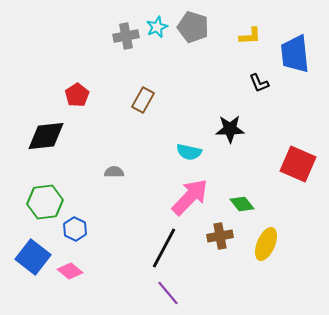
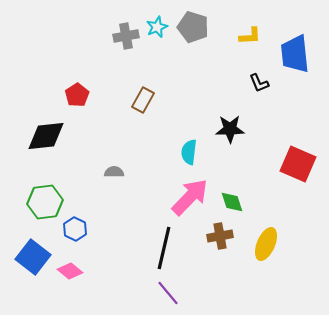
cyan semicircle: rotated 85 degrees clockwise
green diamond: moved 10 px left, 2 px up; rotated 20 degrees clockwise
black line: rotated 15 degrees counterclockwise
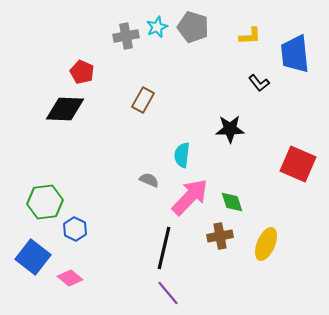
black L-shape: rotated 15 degrees counterclockwise
red pentagon: moved 5 px right, 23 px up; rotated 15 degrees counterclockwise
black diamond: moved 19 px right, 27 px up; rotated 9 degrees clockwise
cyan semicircle: moved 7 px left, 3 px down
gray semicircle: moved 35 px right, 8 px down; rotated 24 degrees clockwise
pink diamond: moved 7 px down
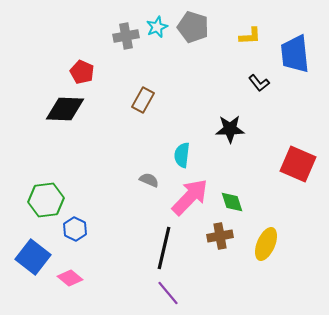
green hexagon: moved 1 px right, 2 px up
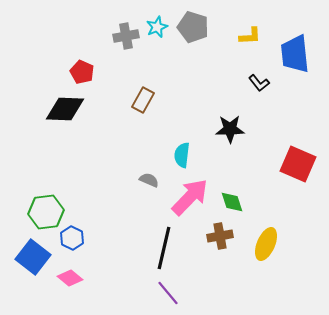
green hexagon: moved 12 px down
blue hexagon: moved 3 px left, 9 px down
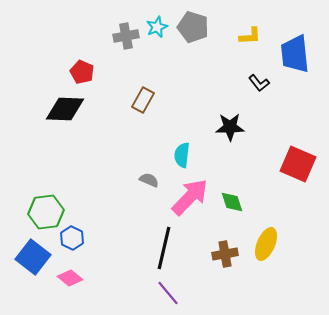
black star: moved 2 px up
brown cross: moved 5 px right, 18 px down
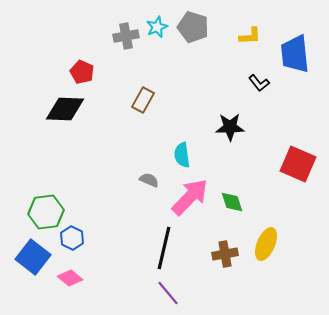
cyan semicircle: rotated 15 degrees counterclockwise
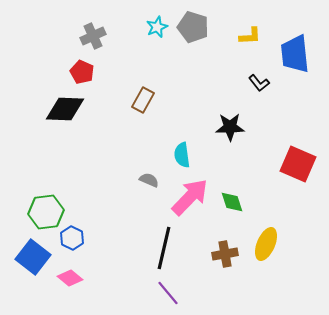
gray cross: moved 33 px left; rotated 15 degrees counterclockwise
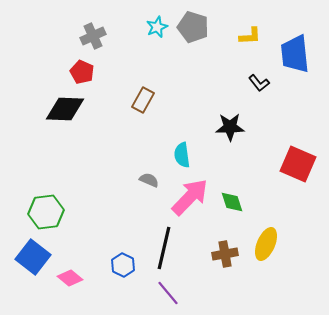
blue hexagon: moved 51 px right, 27 px down
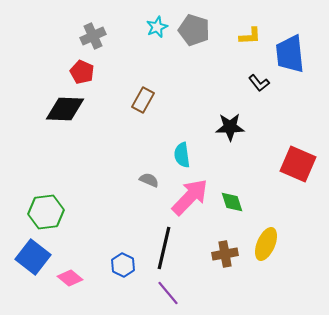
gray pentagon: moved 1 px right, 3 px down
blue trapezoid: moved 5 px left
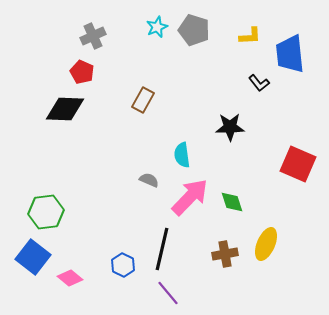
black line: moved 2 px left, 1 px down
